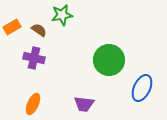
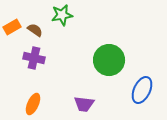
brown semicircle: moved 4 px left
blue ellipse: moved 2 px down
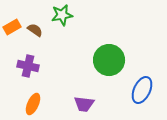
purple cross: moved 6 px left, 8 px down
